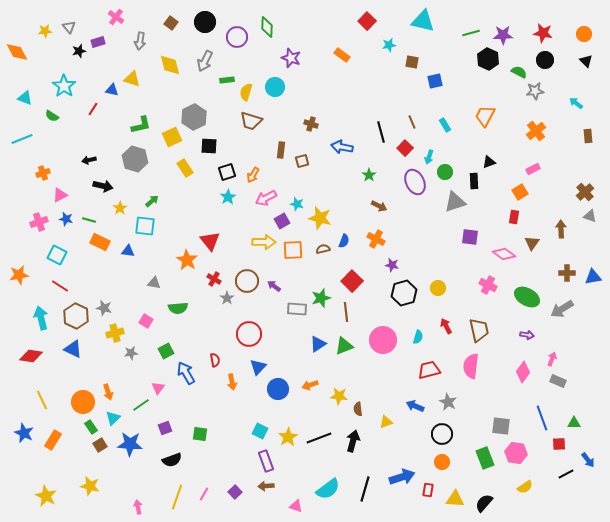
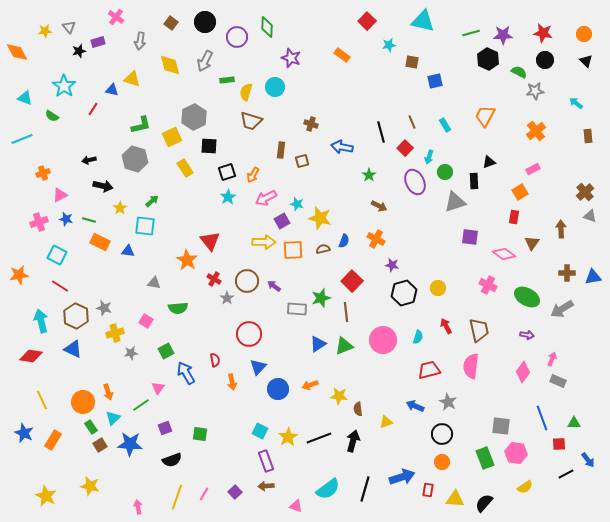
cyan arrow at (41, 318): moved 3 px down
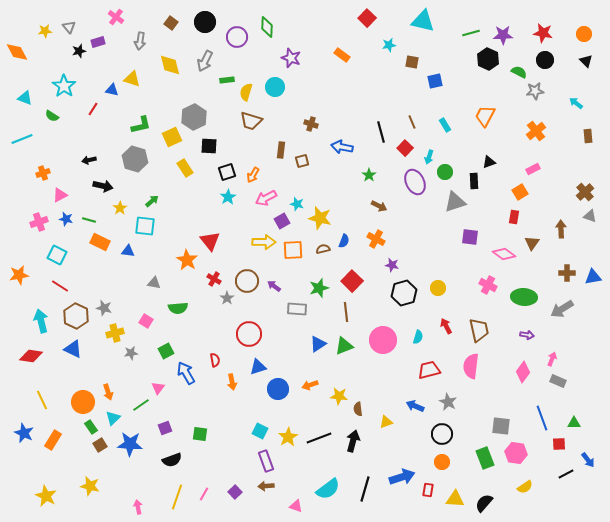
red square at (367, 21): moved 3 px up
green ellipse at (527, 297): moved 3 px left; rotated 25 degrees counterclockwise
green star at (321, 298): moved 2 px left, 10 px up
blue triangle at (258, 367): rotated 30 degrees clockwise
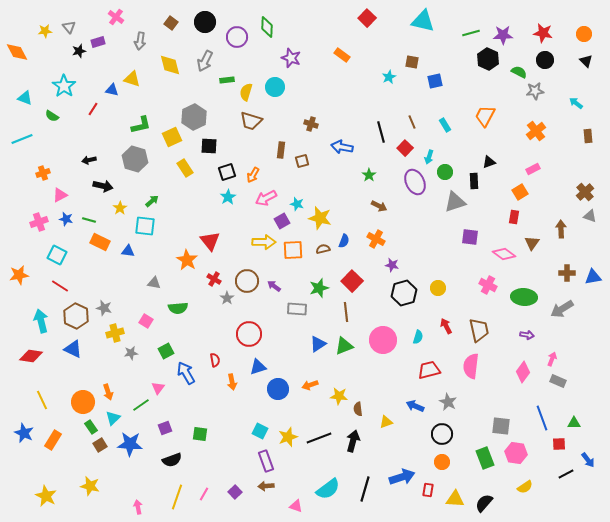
cyan star at (389, 45): moved 32 px down; rotated 16 degrees counterclockwise
yellow star at (288, 437): rotated 12 degrees clockwise
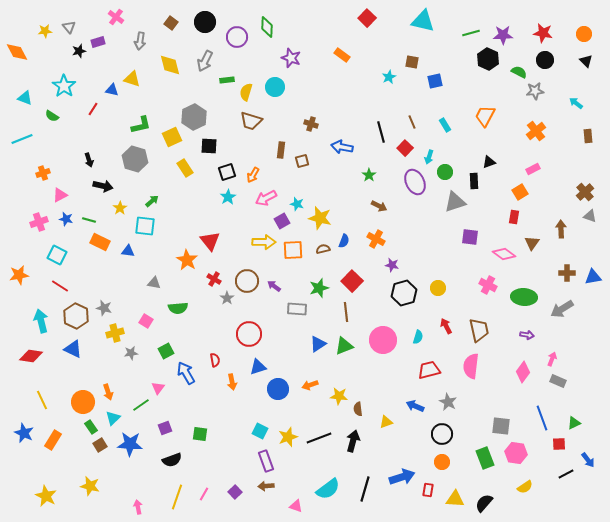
black arrow at (89, 160): rotated 96 degrees counterclockwise
green triangle at (574, 423): rotated 24 degrees counterclockwise
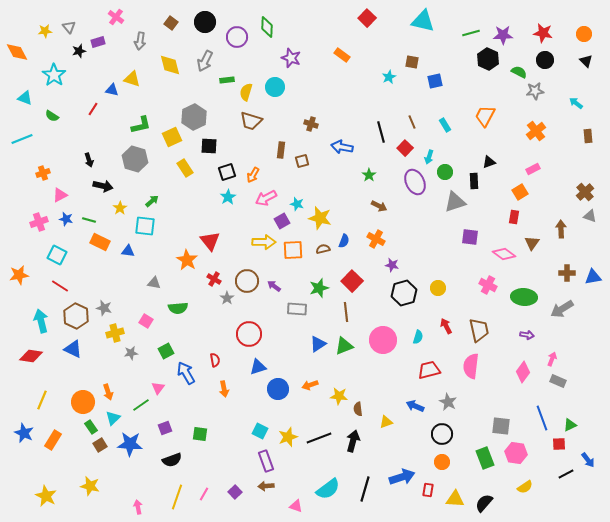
cyan star at (64, 86): moved 10 px left, 11 px up
orange arrow at (232, 382): moved 8 px left, 7 px down
yellow line at (42, 400): rotated 48 degrees clockwise
green triangle at (574, 423): moved 4 px left, 2 px down
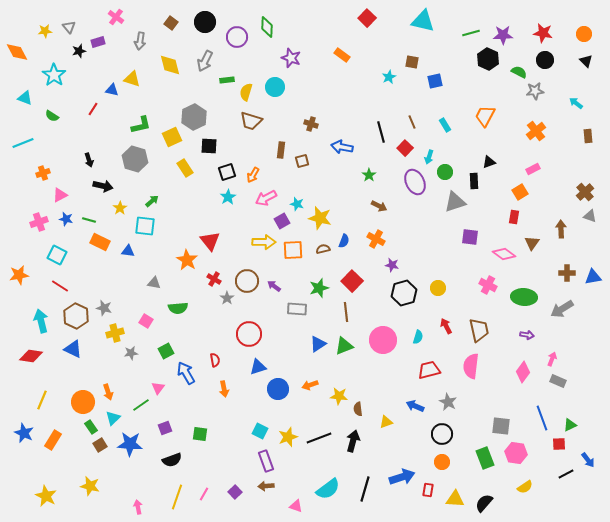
cyan line at (22, 139): moved 1 px right, 4 px down
